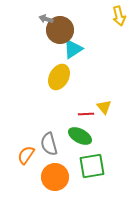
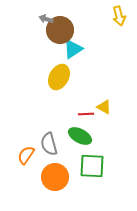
yellow triangle: rotated 21 degrees counterclockwise
green square: rotated 12 degrees clockwise
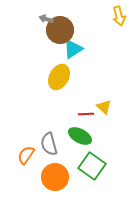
yellow triangle: rotated 14 degrees clockwise
green square: rotated 32 degrees clockwise
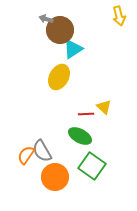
gray semicircle: moved 7 px left, 7 px down; rotated 15 degrees counterclockwise
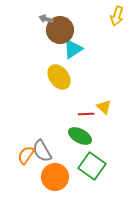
yellow arrow: moved 2 px left; rotated 30 degrees clockwise
yellow ellipse: rotated 65 degrees counterclockwise
